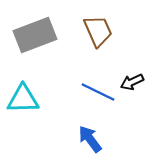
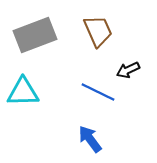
black arrow: moved 4 px left, 12 px up
cyan triangle: moved 7 px up
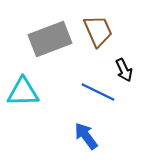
gray rectangle: moved 15 px right, 4 px down
black arrow: moved 4 px left; rotated 90 degrees counterclockwise
blue arrow: moved 4 px left, 3 px up
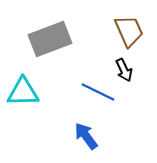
brown trapezoid: moved 31 px right
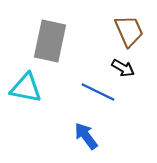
gray rectangle: moved 2 px down; rotated 57 degrees counterclockwise
black arrow: moved 1 px left, 2 px up; rotated 35 degrees counterclockwise
cyan triangle: moved 3 px right, 4 px up; rotated 12 degrees clockwise
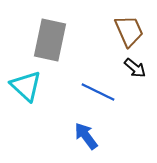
gray rectangle: moved 1 px up
black arrow: moved 12 px right; rotated 10 degrees clockwise
cyan triangle: moved 2 px up; rotated 32 degrees clockwise
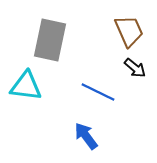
cyan triangle: rotated 36 degrees counterclockwise
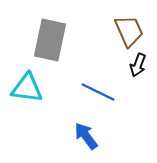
black arrow: moved 3 px right, 3 px up; rotated 70 degrees clockwise
cyan triangle: moved 1 px right, 2 px down
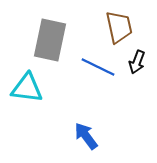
brown trapezoid: moved 10 px left, 4 px up; rotated 12 degrees clockwise
black arrow: moved 1 px left, 3 px up
blue line: moved 25 px up
